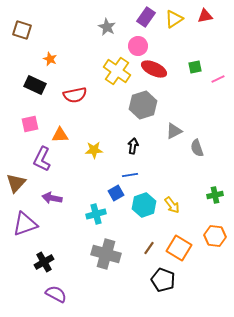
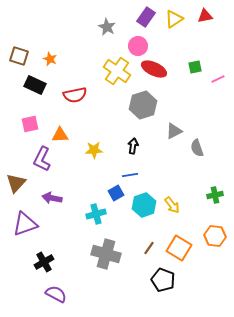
brown square: moved 3 px left, 26 px down
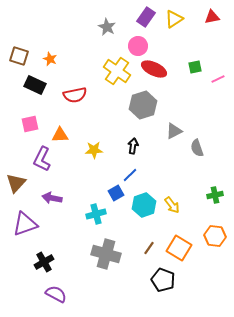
red triangle: moved 7 px right, 1 px down
blue line: rotated 35 degrees counterclockwise
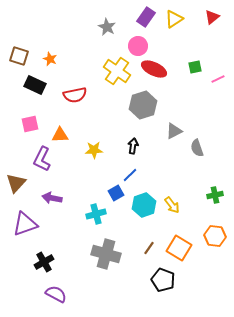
red triangle: rotated 28 degrees counterclockwise
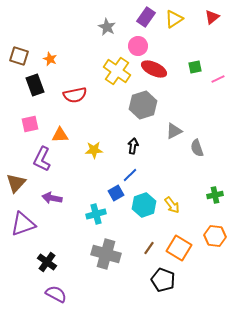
black rectangle: rotated 45 degrees clockwise
purple triangle: moved 2 px left
black cross: moved 3 px right; rotated 24 degrees counterclockwise
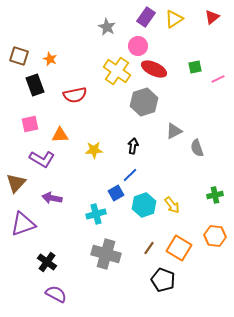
gray hexagon: moved 1 px right, 3 px up
purple L-shape: rotated 85 degrees counterclockwise
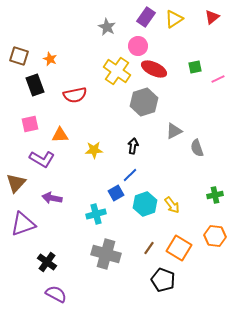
cyan hexagon: moved 1 px right, 1 px up
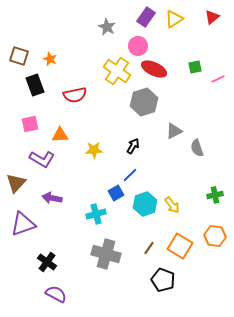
black arrow: rotated 21 degrees clockwise
orange square: moved 1 px right, 2 px up
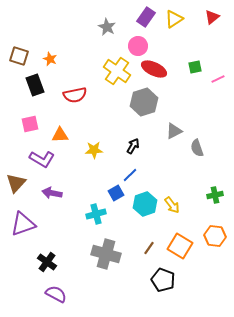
purple arrow: moved 5 px up
